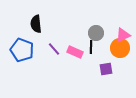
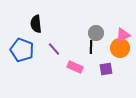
pink rectangle: moved 15 px down
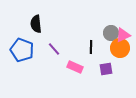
gray circle: moved 15 px right
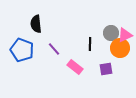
pink triangle: moved 2 px right
black line: moved 1 px left, 3 px up
pink rectangle: rotated 14 degrees clockwise
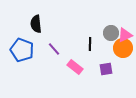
orange circle: moved 3 px right
